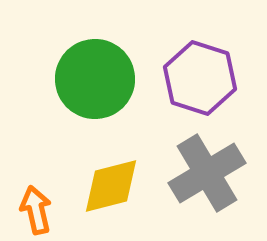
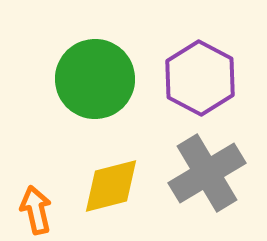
purple hexagon: rotated 10 degrees clockwise
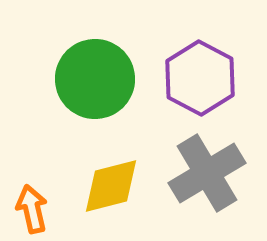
orange arrow: moved 4 px left, 1 px up
